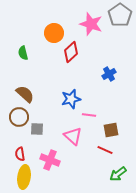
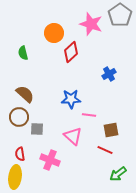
blue star: rotated 12 degrees clockwise
yellow ellipse: moved 9 px left
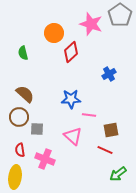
red semicircle: moved 4 px up
pink cross: moved 5 px left, 1 px up
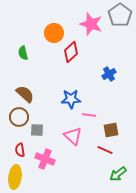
gray square: moved 1 px down
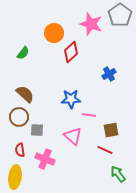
green semicircle: rotated 128 degrees counterclockwise
green arrow: rotated 90 degrees clockwise
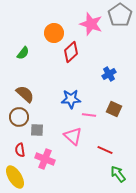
brown square: moved 3 px right, 21 px up; rotated 35 degrees clockwise
yellow ellipse: rotated 40 degrees counterclockwise
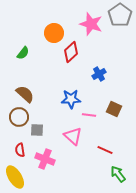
blue cross: moved 10 px left
